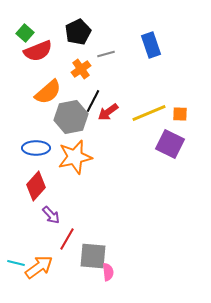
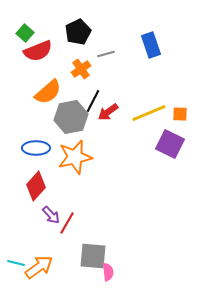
red line: moved 16 px up
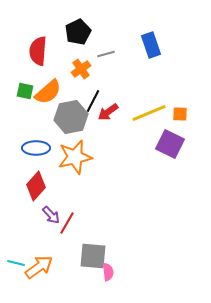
green square: moved 58 px down; rotated 30 degrees counterclockwise
red semicircle: rotated 116 degrees clockwise
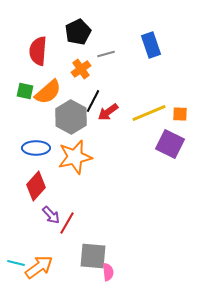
gray hexagon: rotated 20 degrees counterclockwise
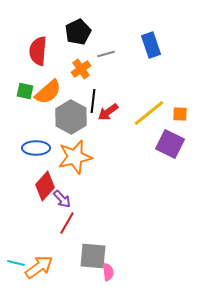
black line: rotated 20 degrees counterclockwise
yellow line: rotated 16 degrees counterclockwise
red diamond: moved 9 px right
purple arrow: moved 11 px right, 16 px up
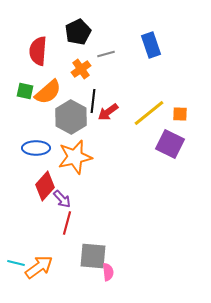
red line: rotated 15 degrees counterclockwise
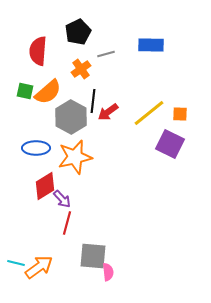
blue rectangle: rotated 70 degrees counterclockwise
red diamond: rotated 16 degrees clockwise
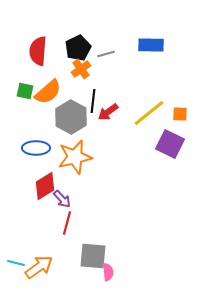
black pentagon: moved 16 px down
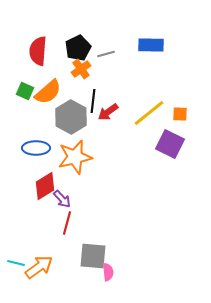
green square: rotated 12 degrees clockwise
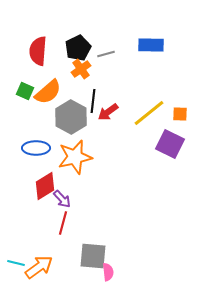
red line: moved 4 px left
